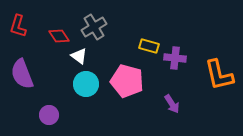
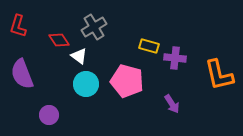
red diamond: moved 4 px down
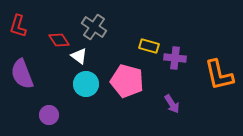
gray cross: rotated 25 degrees counterclockwise
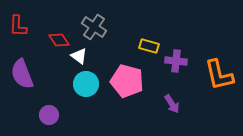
red L-shape: rotated 15 degrees counterclockwise
purple cross: moved 1 px right, 3 px down
